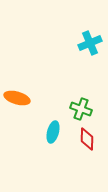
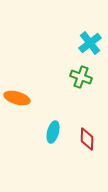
cyan cross: rotated 15 degrees counterclockwise
green cross: moved 32 px up
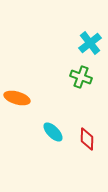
cyan ellipse: rotated 60 degrees counterclockwise
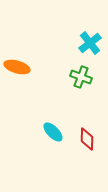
orange ellipse: moved 31 px up
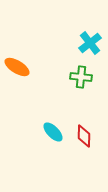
orange ellipse: rotated 15 degrees clockwise
green cross: rotated 15 degrees counterclockwise
red diamond: moved 3 px left, 3 px up
